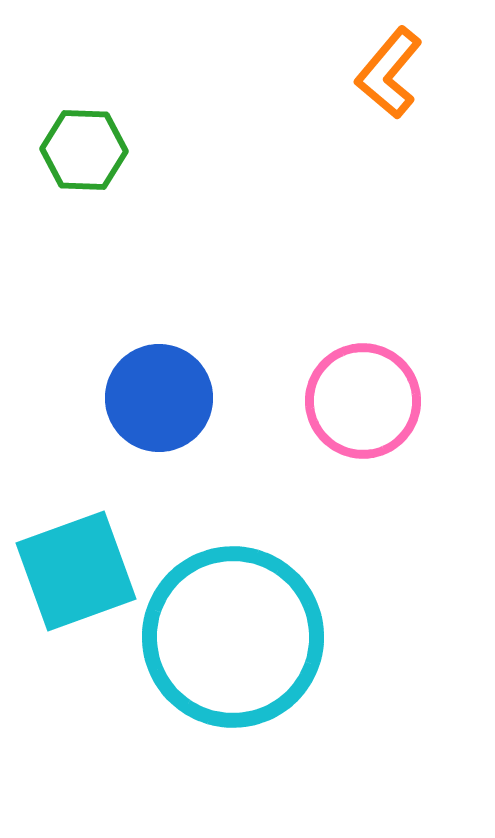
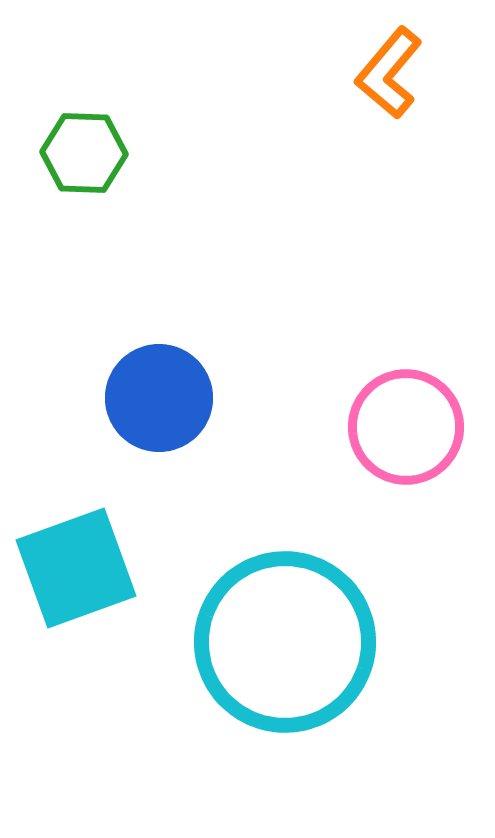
green hexagon: moved 3 px down
pink circle: moved 43 px right, 26 px down
cyan square: moved 3 px up
cyan circle: moved 52 px right, 5 px down
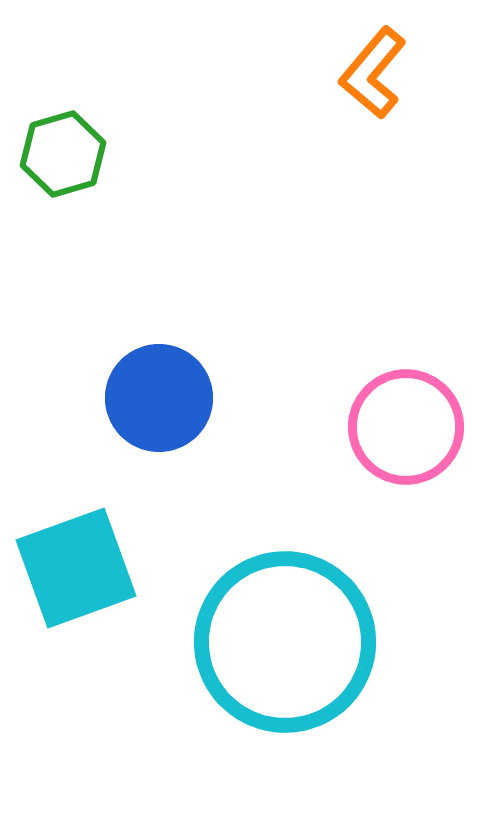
orange L-shape: moved 16 px left
green hexagon: moved 21 px left, 1 px down; rotated 18 degrees counterclockwise
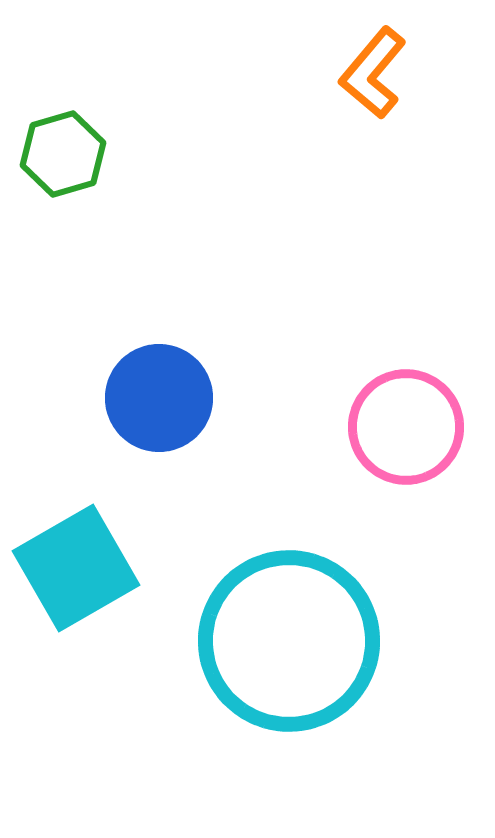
cyan square: rotated 10 degrees counterclockwise
cyan circle: moved 4 px right, 1 px up
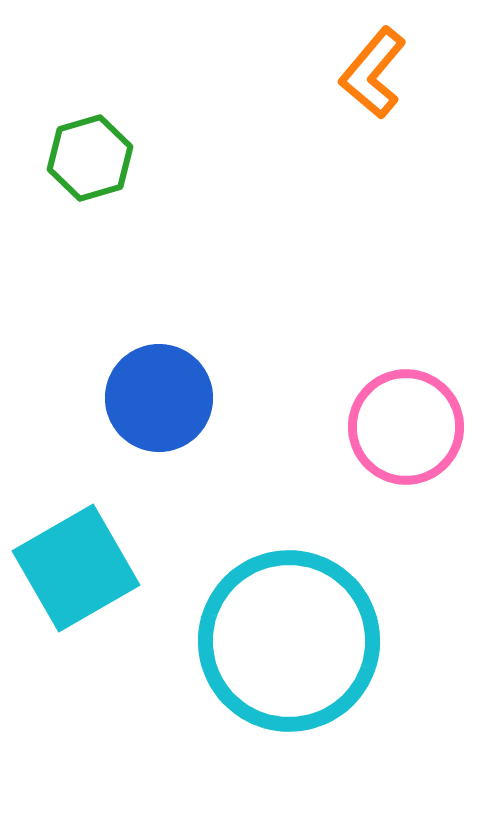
green hexagon: moved 27 px right, 4 px down
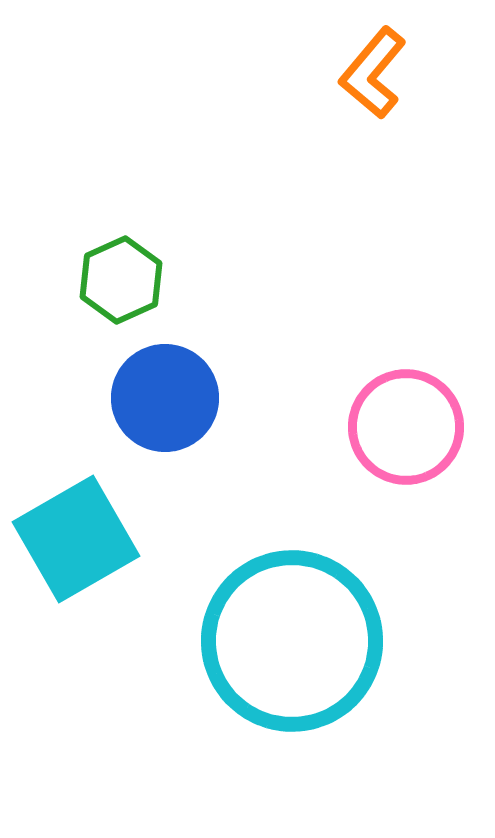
green hexagon: moved 31 px right, 122 px down; rotated 8 degrees counterclockwise
blue circle: moved 6 px right
cyan square: moved 29 px up
cyan circle: moved 3 px right
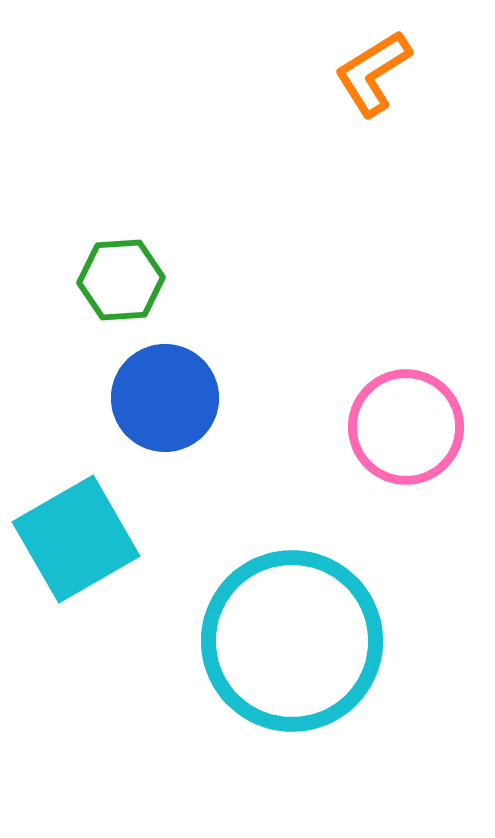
orange L-shape: rotated 18 degrees clockwise
green hexagon: rotated 20 degrees clockwise
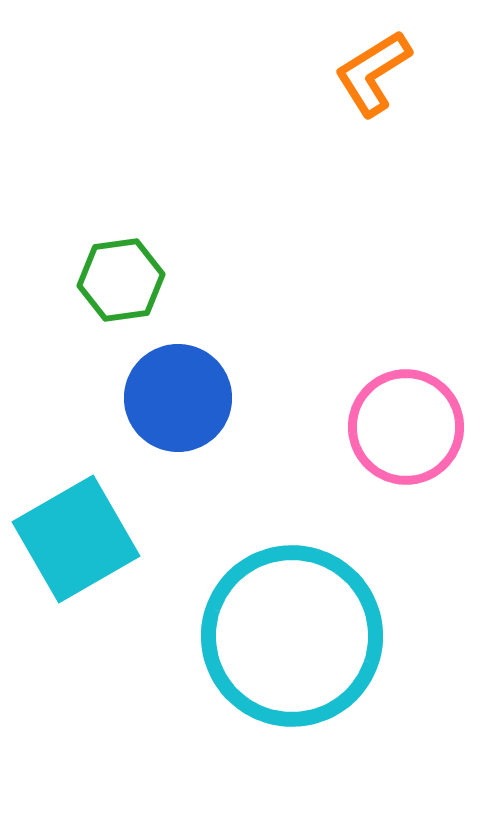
green hexagon: rotated 4 degrees counterclockwise
blue circle: moved 13 px right
cyan circle: moved 5 px up
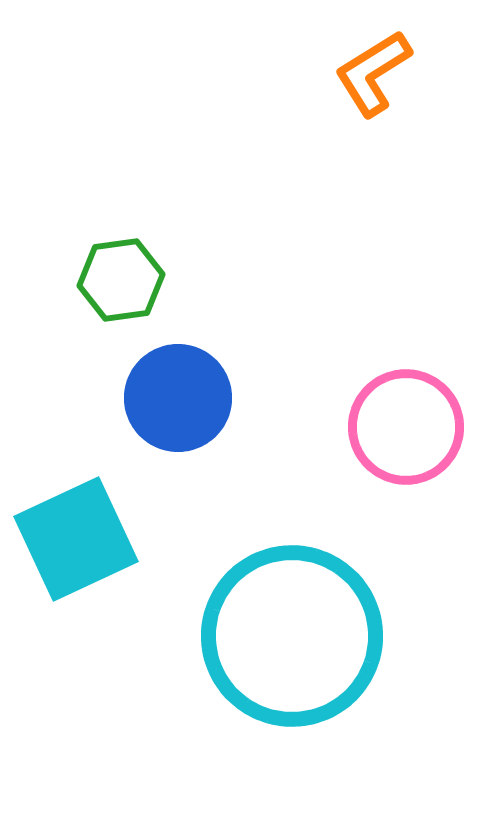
cyan square: rotated 5 degrees clockwise
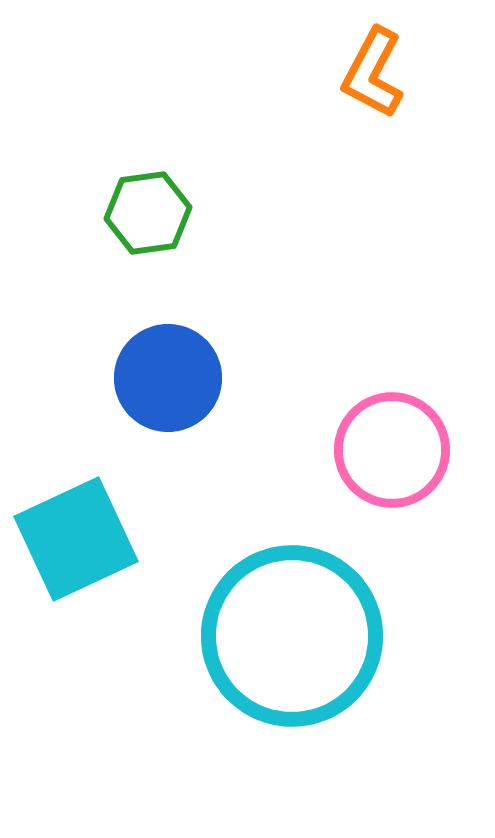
orange L-shape: rotated 30 degrees counterclockwise
green hexagon: moved 27 px right, 67 px up
blue circle: moved 10 px left, 20 px up
pink circle: moved 14 px left, 23 px down
